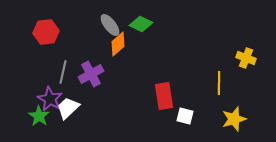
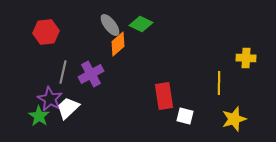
yellow cross: rotated 18 degrees counterclockwise
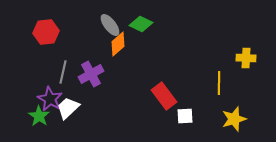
red rectangle: rotated 28 degrees counterclockwise
white square: rotated 18 degrees counterclockwise
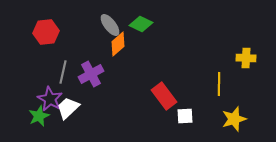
yellow line: moved 1 px down
green star: rotated 15 degrees clockwise
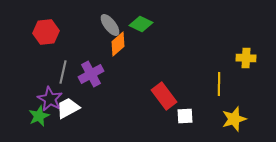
white trapezoid: rotated 15 degrees clockwise
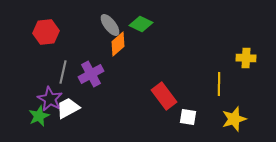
white square: moved 3 px right, 1 px down; rotated 12 degrees clockwise
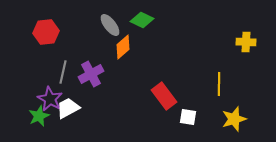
green diamond: moved 1 px right, 4 px up
orange diamond: moved 5 px right, 3 px down
yellow cross: moved 16 px up
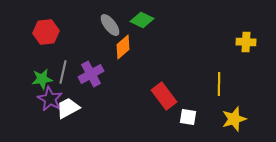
green star: moved 3 px right, 37 px up; rotated 15 degrees clockwise
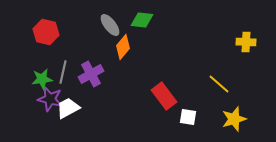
green diamond: rotated 20 degrees counterclockwise
red hexagon: rotated 20 degrees clockwise
orange diamond: rotated 10 degrees counterclockwise
yellow line: rotated 50 degrees counterclockwise
purple star: rotated 15 degrees counterclockwise
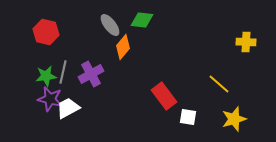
green star: moved 4 px right, 3 px up
